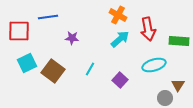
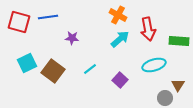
red square: moved 9 px up; rotated 15 degrees clockwise
cyan line: rotated 24 degrees clockwise
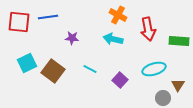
red square: rotated 10 degrees counterclockwise
cyan arrow: moved 7 px left; rotated 126 degrees counterclockwise
cyan ellipse: moved 4 px down
cyan line: rotated 64 degrees clockwise
gray circle: moved 2 px left
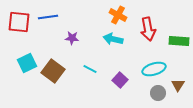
gray circle: moved 5 px left, 5 px up
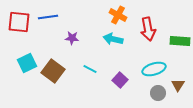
green rectangle: moved 1 px right
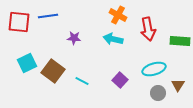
blue line: moved 1 px up
purple star: moved 2 px right
cyan line: moved 8 px left, 12 px down
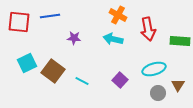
blue line: moved 2 px right
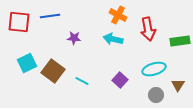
green rectangle: rotated 12 degrees counterclockwise
gray circle: moved 2 px left, 2 px down
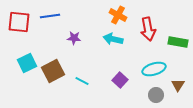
green rectangle: moved 2 px left, 1 px down; rotated 18 degrees clockwise
brown square: rotated 25 degrees clockwise
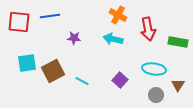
cyan square: rotated 18 degrees clockwise
cyan ellipse: rotated 25 degrees clockwise
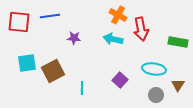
red arrow: moved 7 px left
cyan line: moved 7 px down; rotated 64 degrees clockwise
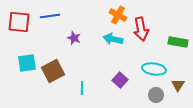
purple star: rotated 16 degrees clockwise
